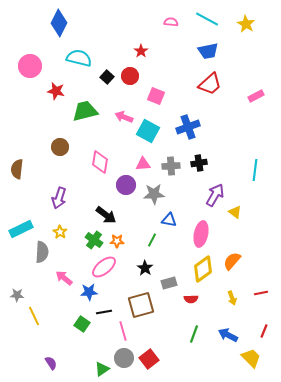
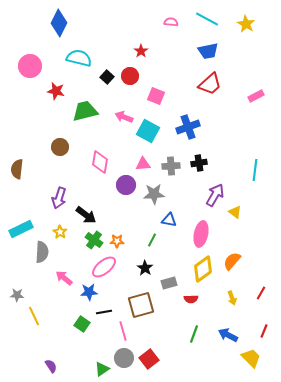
black arrow at (106, 215): moved 20 px left
red line at (261, 293): rotated 48 degrees counterclockwise
purple semicircle at (51, 363): moved 3 px down
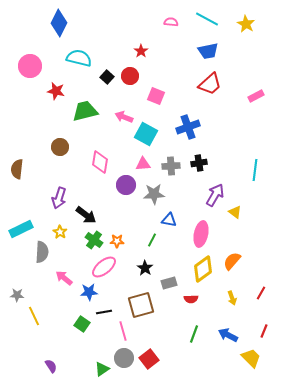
cyan square at (148, 131): moved 2 px left, 3 px down
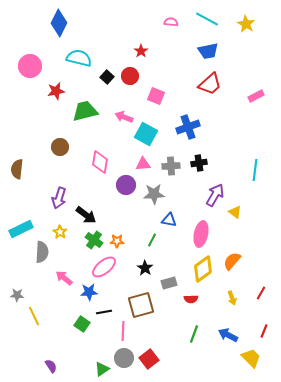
red star at (56, 91): rotated 24 degrees counterclockwise
pink line at (123, 331): rotated 18 degrees clockwise
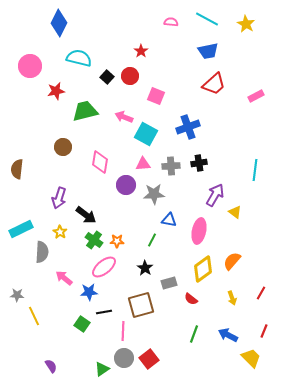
red trapezoid at (210, 84): moved 4 px right
brown circle at (60, 147): moved 3 px right
pink ellipse at (201, 234): moved 2 px left, 3 px up
red semicircle at (191, 299): rotated 40 degrees clockwise
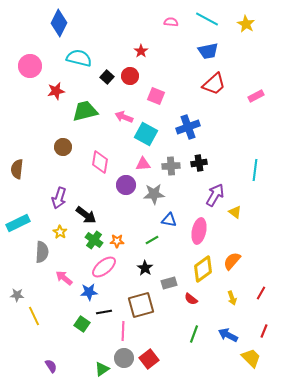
cyan rectangle at (21, 229): moved 3 px left, 6 px up
green line at (152, 240): rotated 32 degrees clockwise
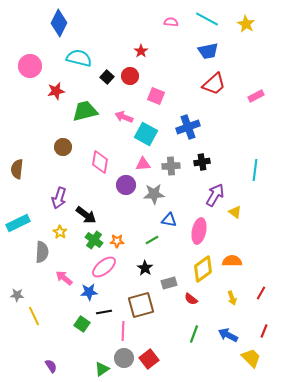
black cross at (199, 163): moved 3 px right, 1 px up
orange semicircle at (232, 261): rotated 48 degrees clockwise
